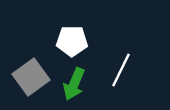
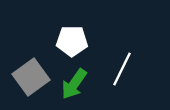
white line: moved 1 px right, 1 px up
green arrow: rotated 12 degrees clockwise
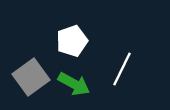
white pentagon: rotated 20 degrees counterclockwise
green arrow: rotated 96 degrees counterclockwise
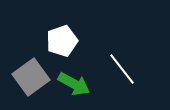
white pentagon: moved 10 px left
white line: rotated 64 degrees counterclockwise
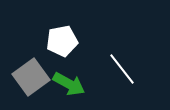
white pentagon: rotated 8 degrees clockwise
green arrow: moved 5 px left
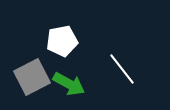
gray square: moved 1 px right; rotated 9 degrees clockwise
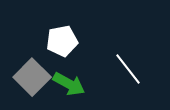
white line: moved 6 px right
gray square: rotated 18 degrees counterclockwise
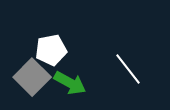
white pentagon: moved 11 px left, 9 px down
green arrow: moved 1 px right, 1 px up
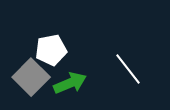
gray square: moved 1 px left
green arrow: rotated 52 degrees counterclockwise
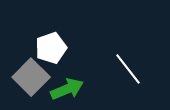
white pentagon: moved 2 px up; rotated 8 degrees counterclockwise
green arrow: moved 3 px left, 6 px down
